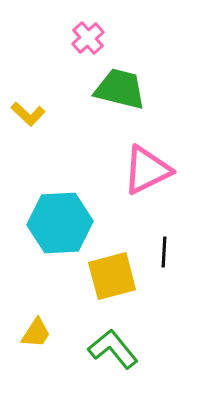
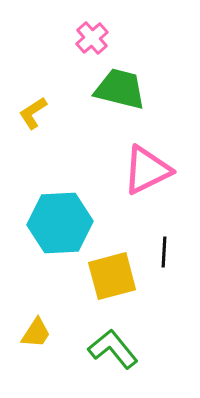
pink cross: moved 4 px right
yellow L-shape: moved 5 px right, 1 px up; rotated 104 degrees clockwise
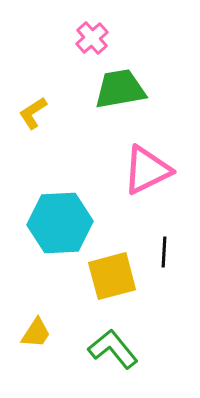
green trapezoid: rotated 24 degrees counterclockwise
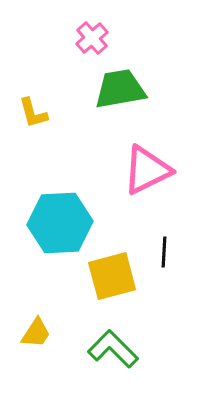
yellow L-shape: rotated 72 degrees counterclockwise
green L-shape: rotated 6 degrees counterclockwise
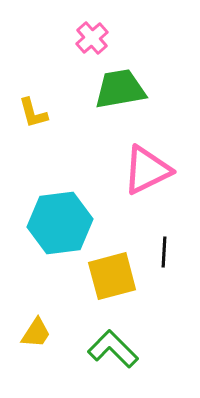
cyan hexagon: rotated 4 degrees counterclockwise
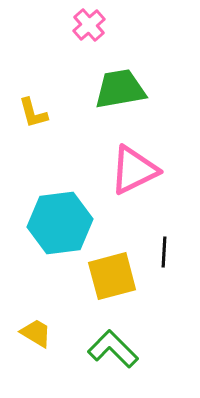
pink cross: moved 3 px left, 13 px up
pink triangle: moved 13 px left
yellow trapezoid: rotated 92 degrees counterclockwise
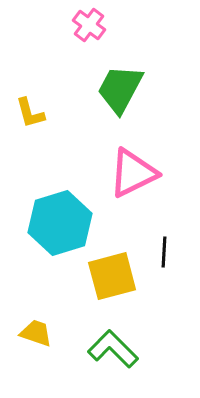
pink cross: rotated 12 degrees counterclockwise
green trapezoid: rotated 52 degrees counterclockwise
yellow L-shape: moved 3 px left
pink triangle: moved 1 px left, 3 px down
cyan hexagon: rotated 10 degrees counterclockwise
yellow trapezoid: rotated 12 degrees counterclockwise
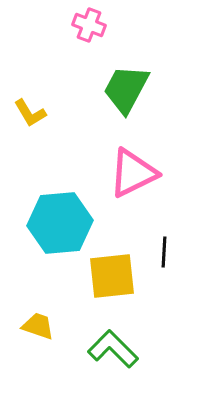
pink cross: rotated 16 degrees counterclockwise
green trapezoid: moved 6 px right
yellow L-shape: rotated 16 degrees counterclockwise
cyan hexagon: rotated 12 degrees clockwise
yellow square: rotated 9 degrees clockwise
yellow trapezoid: moved 2 px right, 7 px up
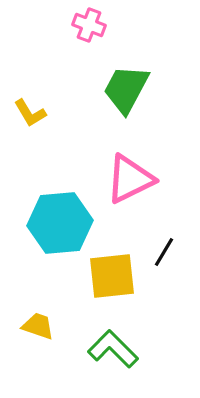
pink triangle: moved 3 px left, 6 px down
black line: rotated 28 degrees clockwise
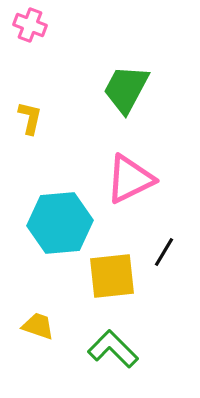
pink cross: moved 59 px left
yellow L-shape: moved 5 px down; rotated 136 degrees counterclockwise
